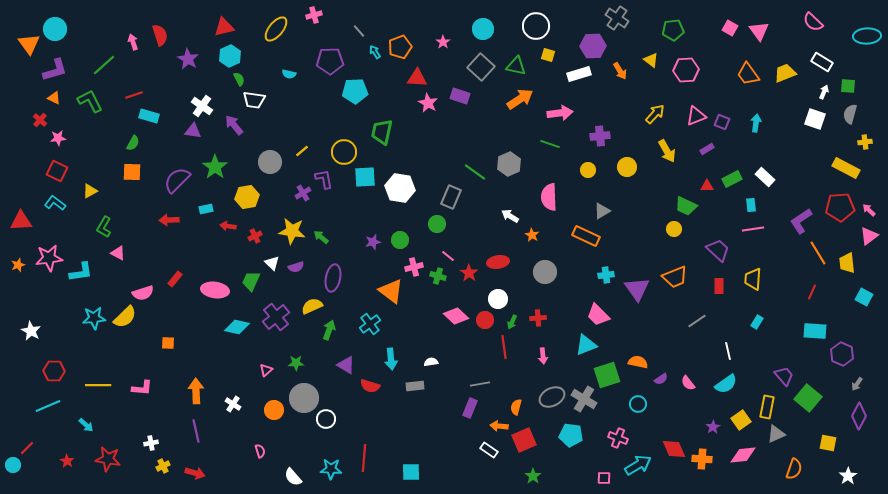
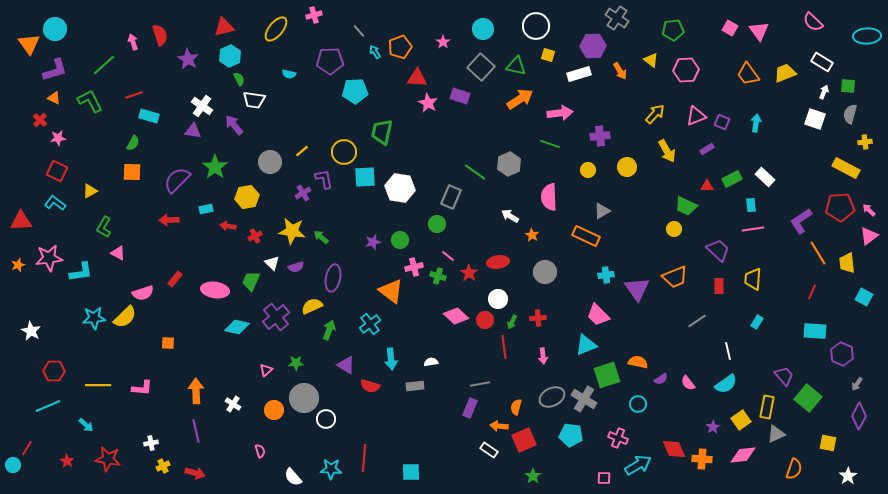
red line at (27, 448): rotated 14 degrees counterclockwise
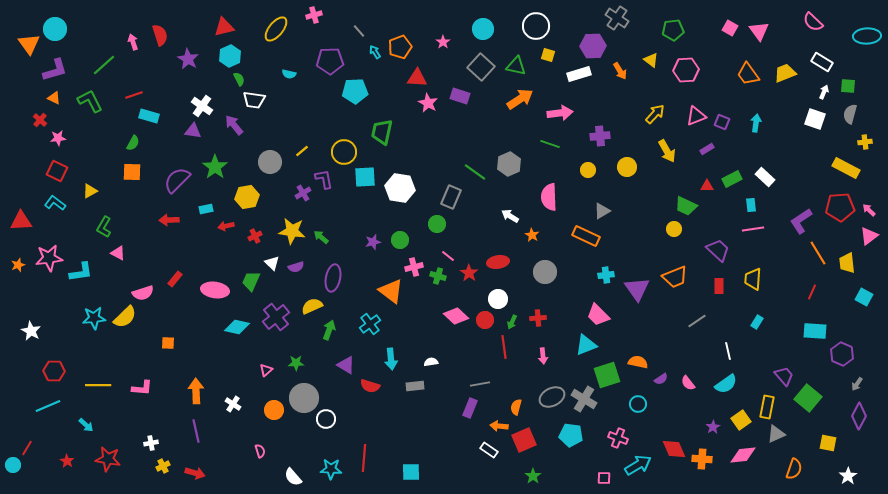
red arrow at (228, 226): moved 2 px left; rotated 21 degrees counterclockwise
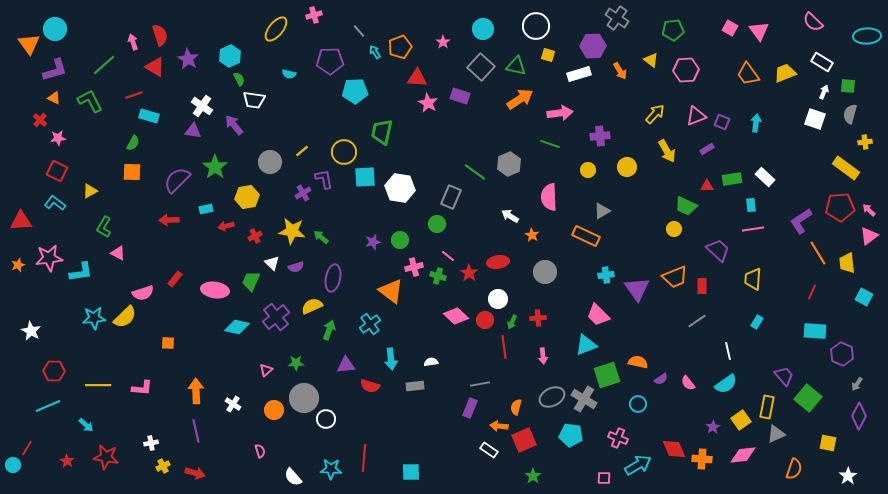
red triangle at (224, 27): moved 69 px left, 40 px down; rotated 45 degrees clockwise
yellow rectangle at (846, 168): rotated 8 degrees clockwise
green rectangle at (732, 179): rotated 18 degrees clockwise
red rectangle at (719, 286): moved 17 px left
purple triangle at (346, 365): rotated 36 degrees counterclockwise
red star at (108, 459): moved 2 px left, 2 px up
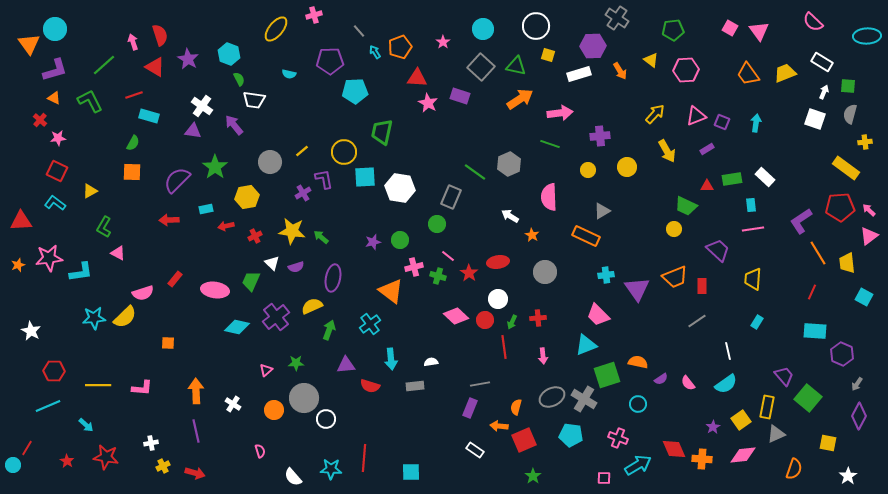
cyan hexagon at (230, 56): moved 1 px left, 2 px up; rotated 15 degrees counterclockwise
white rectangle at (489, 450): moved 14 px left
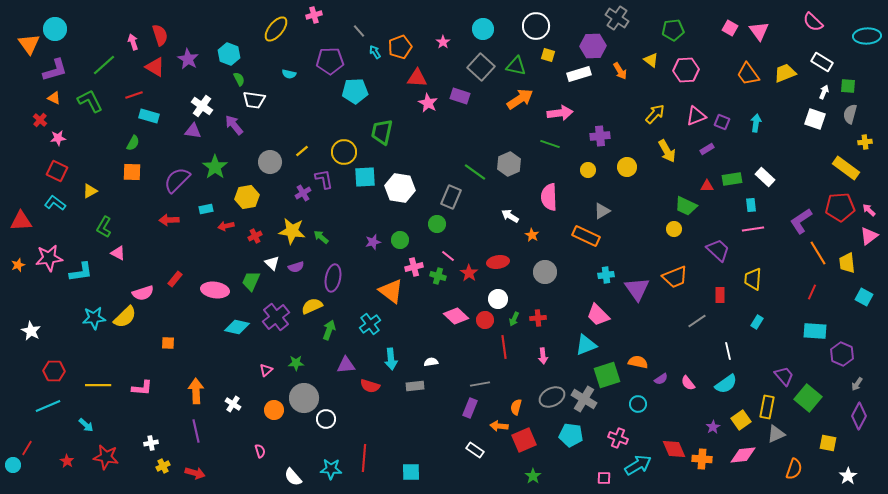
red rectangle at (702, 286): moved 18 px right, 9 px down
green arrow at (512, 322): moved 2 px right, 3 px up
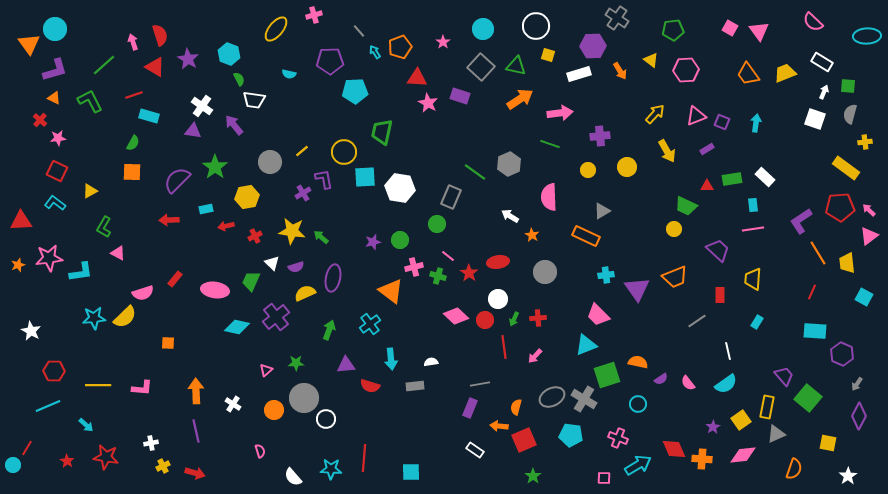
cyan rectangle at (751, 205): moved 2 px right
yellow semicircle at (312, 306): moved 7 px left, 13 px up
pink arrow at (543, 356): moved 8 px left; rotated 49 degrees clockwise
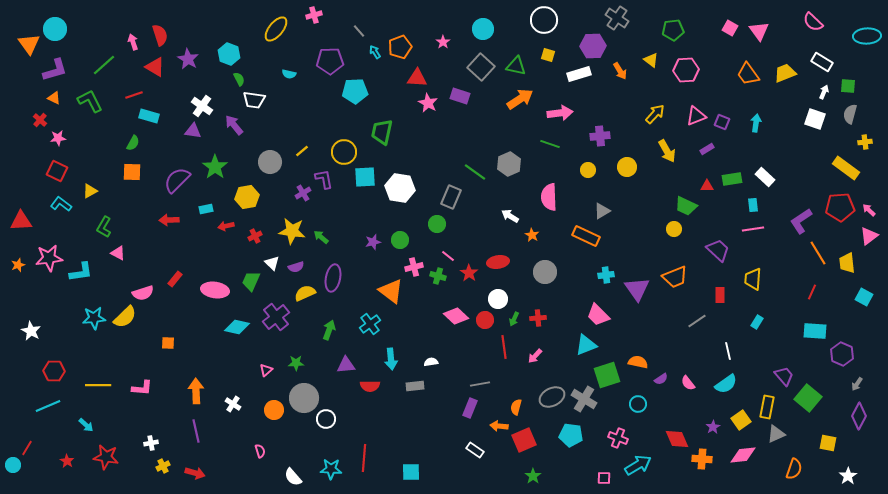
white circle at (536, 26): moved 8 px right, 6 px up
cyan L-shape at (55, 203): moved 6 px right, 1 px down
red semicircle at (370, 386): rotated 18 degrees counterclockwise
red diamond at (674, 449): moved 3 px right, 10 px up
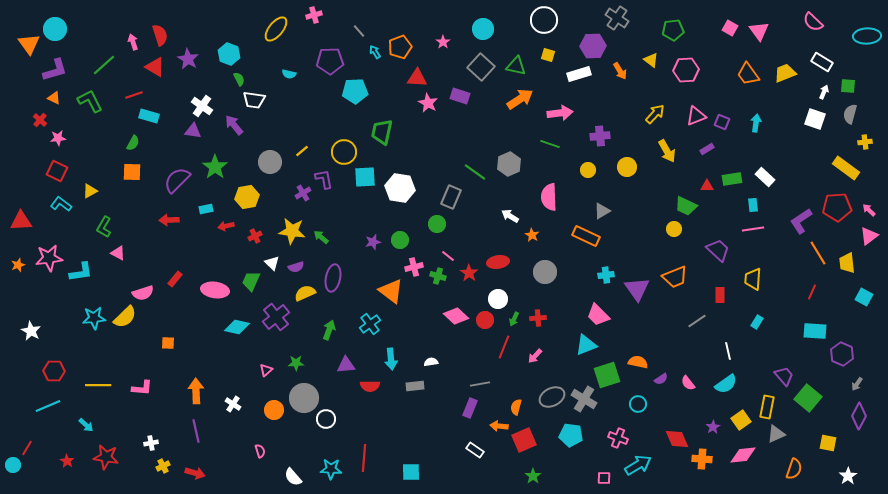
red pentagon at (840, 207): moved 3 px left
red line at (504, 347): rotated 30 degrees clockwise
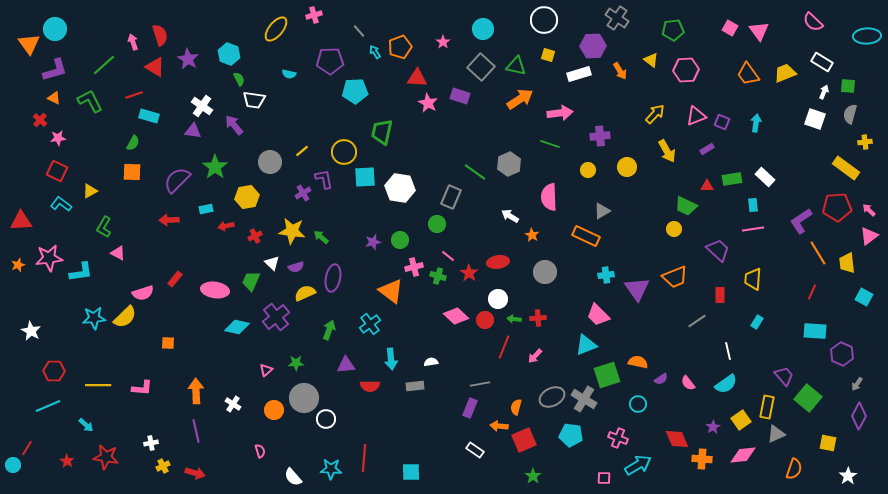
green arrow at (514, 319): rotated 72 degrees clockwise
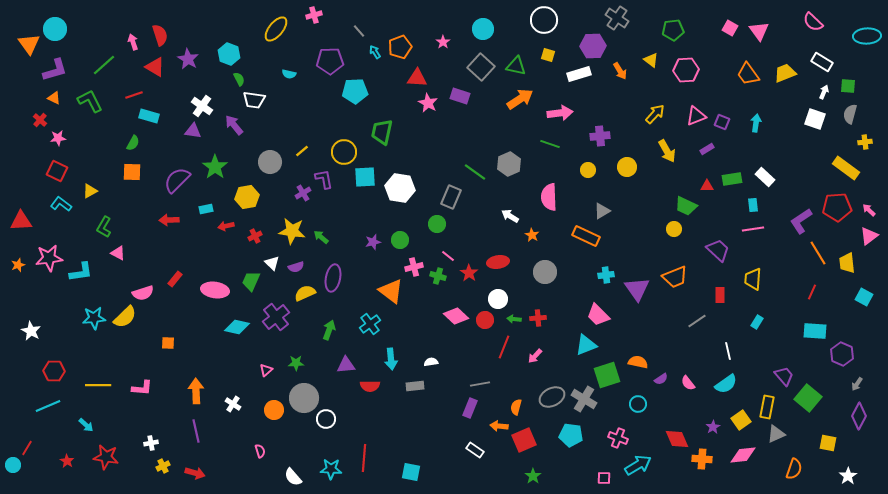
cyan square at (411, 472): rotated 12 degrees clockwise
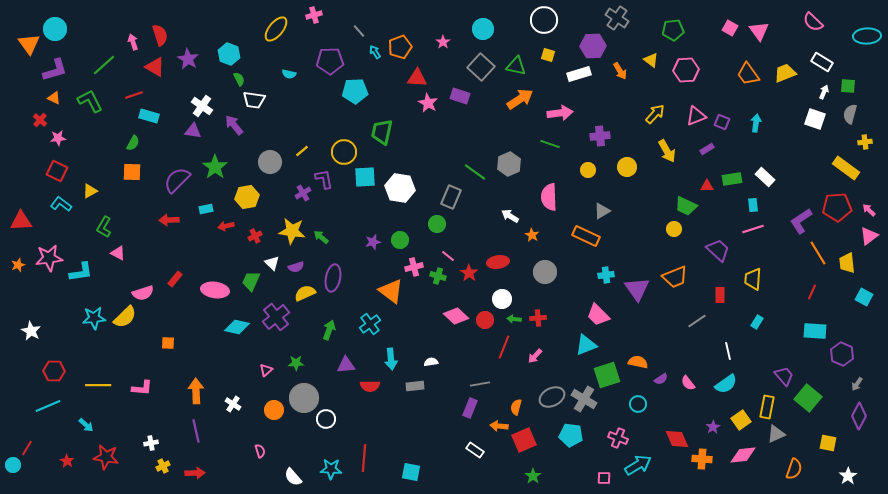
pink line at (753, 229): rotated 10 degrees counterclockwise
white circle at (498, 299): moved 4 px right
red arrow at (195, 473): rotated 18 degrees counterclockwise
